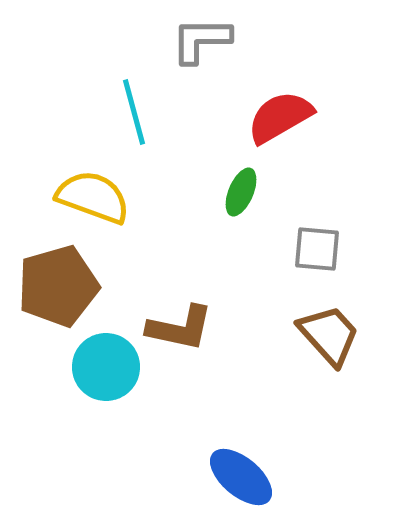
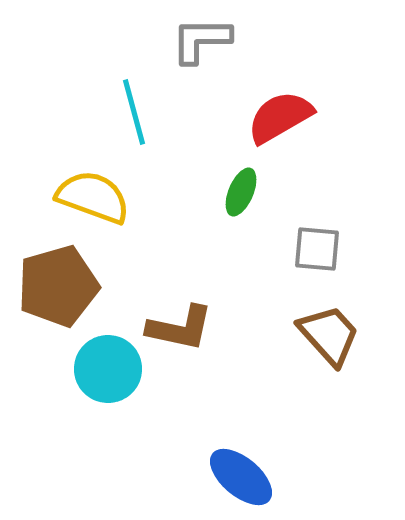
cyan circle: moved 2 px right, 2 px down
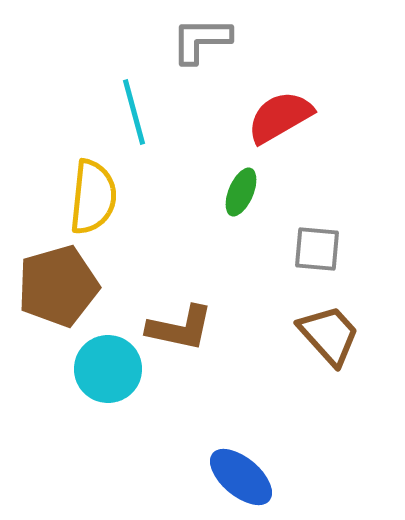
yellow semicircle: rotated 76 degrees clockwise
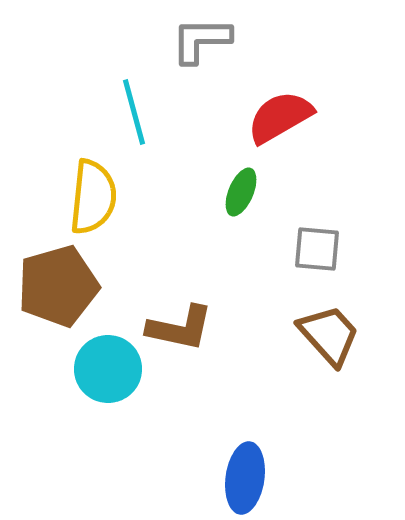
blue ellipse: moved 4 px right, 1 px down; rotated 58 degrees clockwise
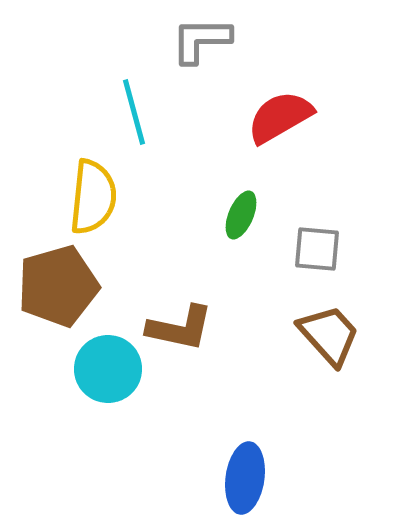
green ellipse: moved 23 px down
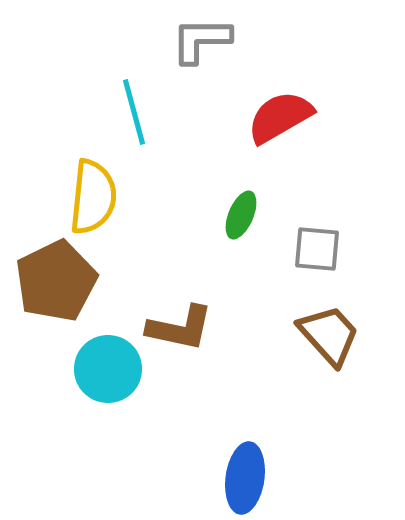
brown pentagon: moved 2 px left, 5 px up; rotated 10 degrees counterclockwise
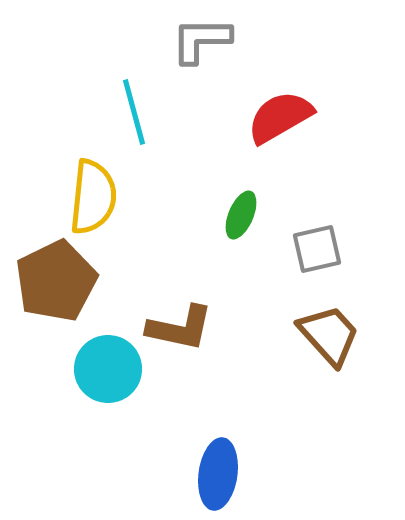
gray square: rotated 18 degrees counterclockwise
blue ellipse: moved 27 px left, 4 px up
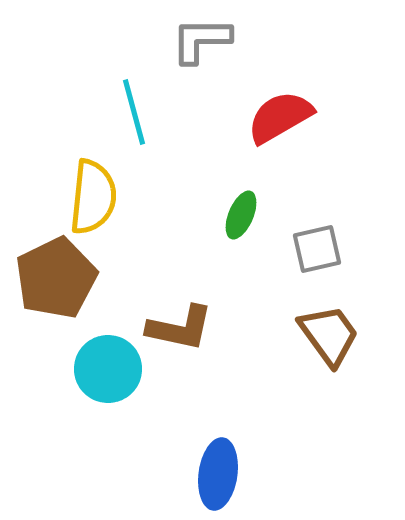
brown pentagon: moved 3 px up
brown trapezoid: rotated 6 degrees clockwise
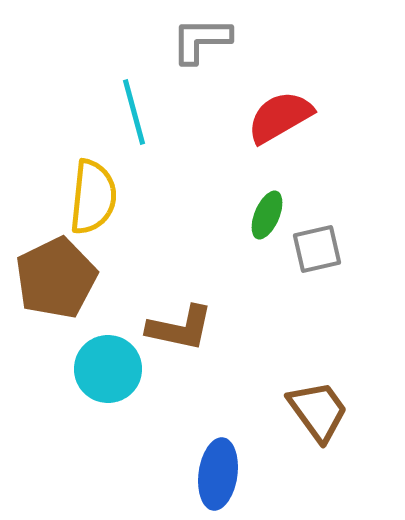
green ellipse: moved 26 px right
brown trapezoid: moved 11 px left, 76 px down
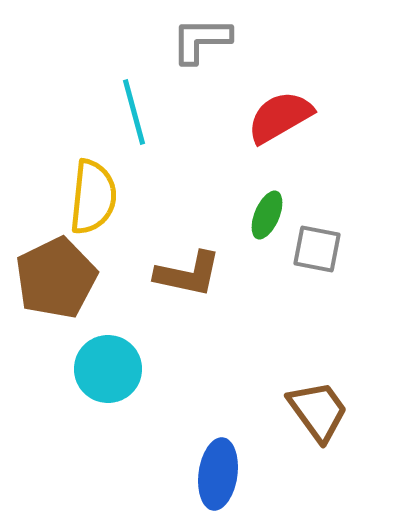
gray square: rotated 24 degrees clockwise
brown L-shape: moved 8 px right, 54 px up
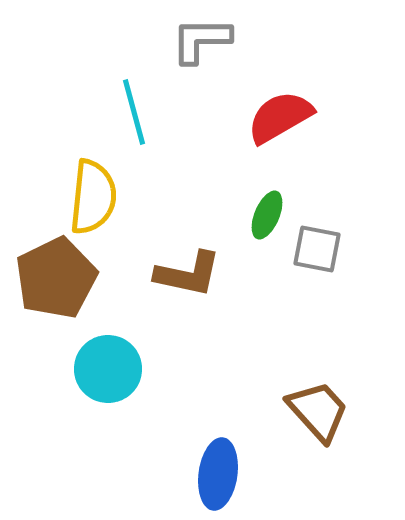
brown trapezoid: rotated 6 degrees counterclockwise
